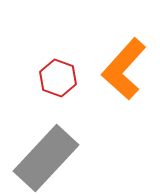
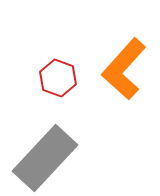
gray rectangle: moved 1 px left
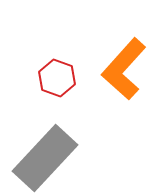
red hexagon: moved 1 px left
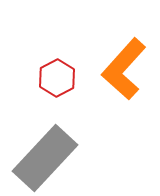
red hexagon: rotated 12 degrees clockwise
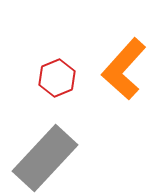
red hexagon: rotated 6 degrees clockwise
